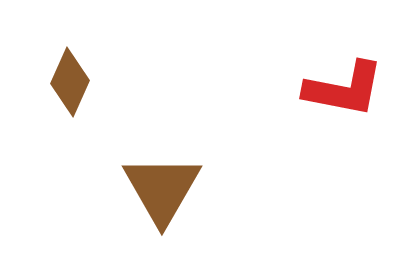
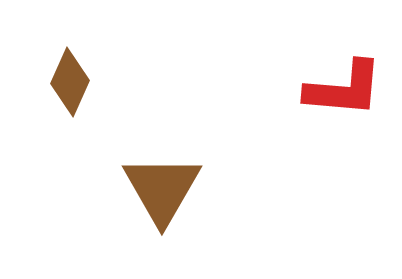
red L-shape: rotated 6 degrees counterclockwise
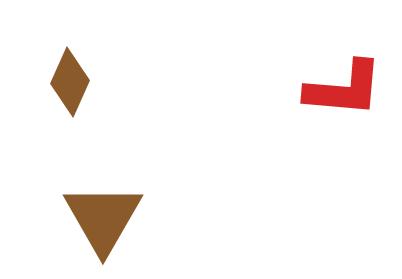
brown triangle: moved 59 px left, 29 px down
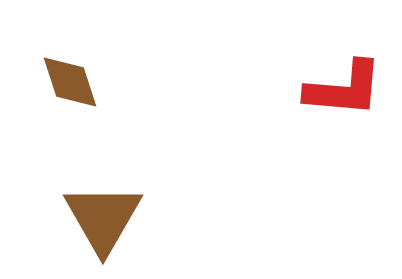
brown diamond: rotated 42 degrees counterclockwise
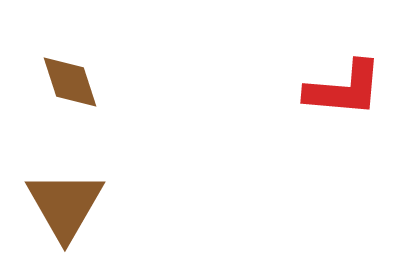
brown triangle: moved 38 px left, 13 px up
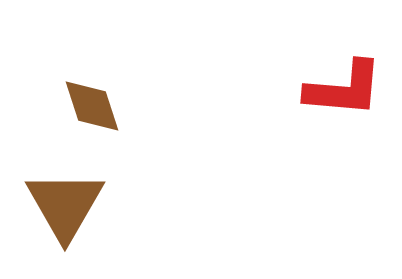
brown diamond: moved 22 px right, 24 px down
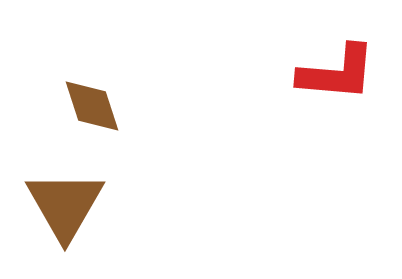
red L-shape: moved 7 px left, 16 px up
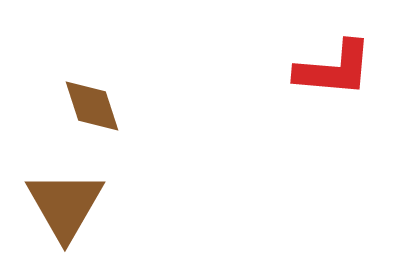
red L-shape: moved 3 px left, 4 px up
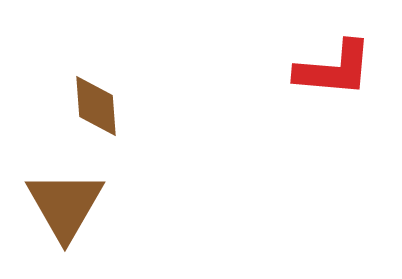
brown diamond: moved 4 px right; rotated 14 degrees clockwise
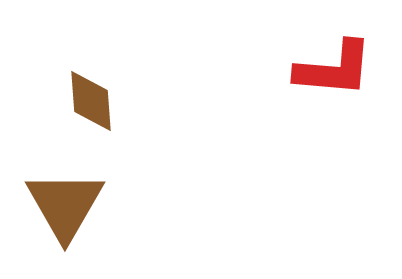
brown diamond: moved 5 px left, 5 px up
